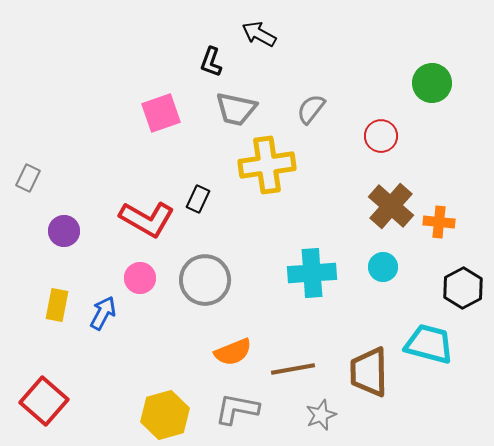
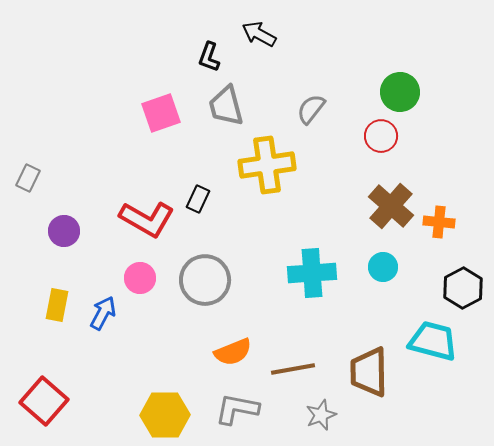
black L-shape: moved 2 px left, 5 px up
green circle: moved 32 px left, 9 px down
gray trapezoid: moved 10 px left, 3 px up; rotated 63 degrees clockwise
cyan trapezoid: moved 4 px right, 3 px up
yellow hexagon: rotated 15 degrees clockwise
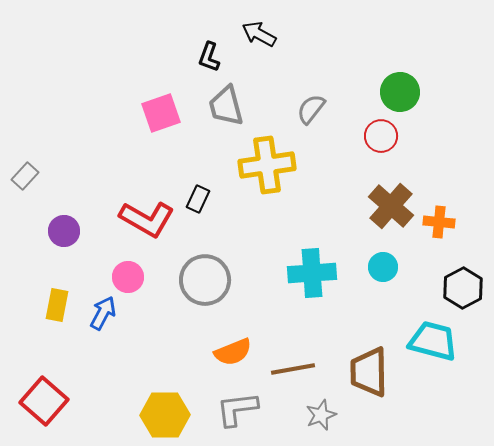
gray rectangle: moved 3 px left, 2 px up; rotated 16 degrees clockwise
pink circle: moved 12 px left, 1 px up
gray L-shape: rotated 18 degrees counterclockwise
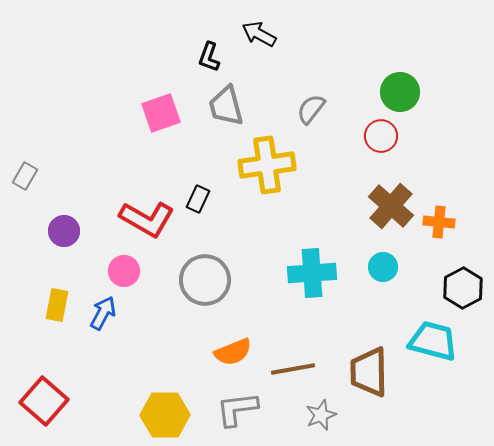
gray rectangle: rotated 12 degrees counterclockwise
pink circle: moved 4 px left, 6 px up
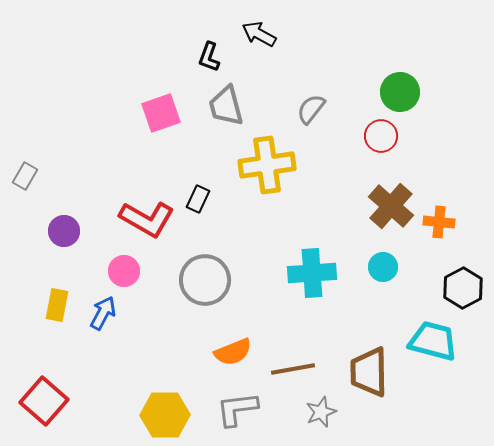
gray star: moved 3 px up
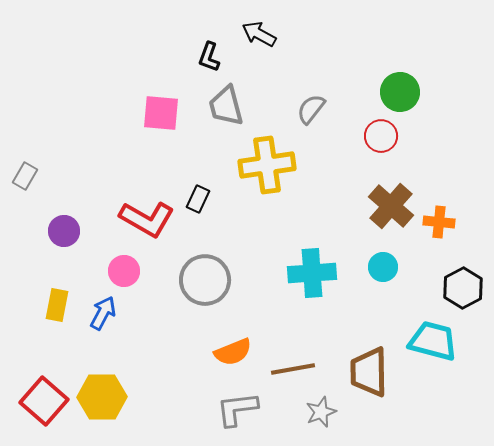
pink square: rotated 24 degrees clockwise
yellow hexagon: moved 63 px left, 18 px up
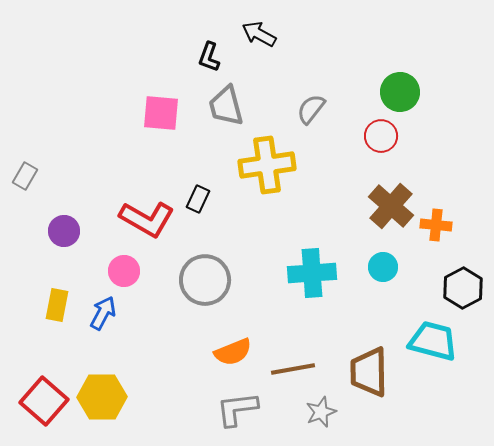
orange cross: moved 3 px left, 3 px down
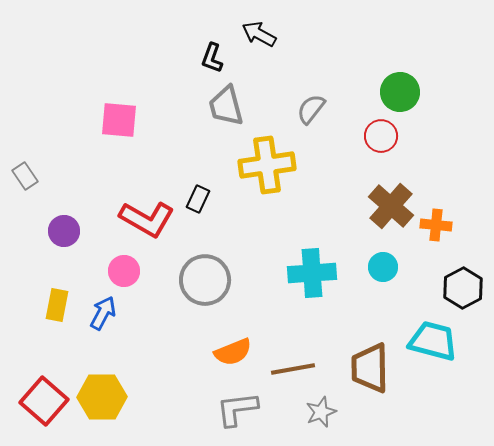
black L-shape: moved 3 px right, 1 px down
pink square: moved 42 px left, 7 px down
gray rectangle: rotated 64 degrees counterclockwise
brown trapezoid: moved 1 px right, 4 px up
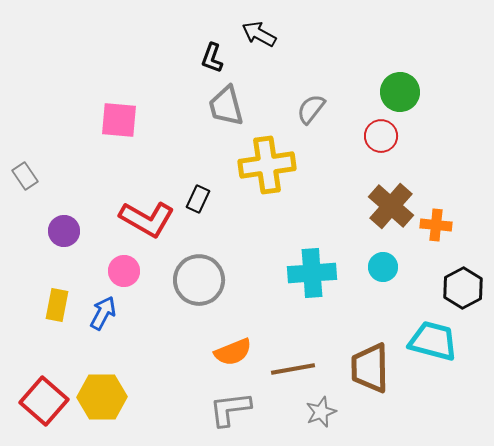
gray circle: moved 6 px left
gray L-shape: moved 7 px left
